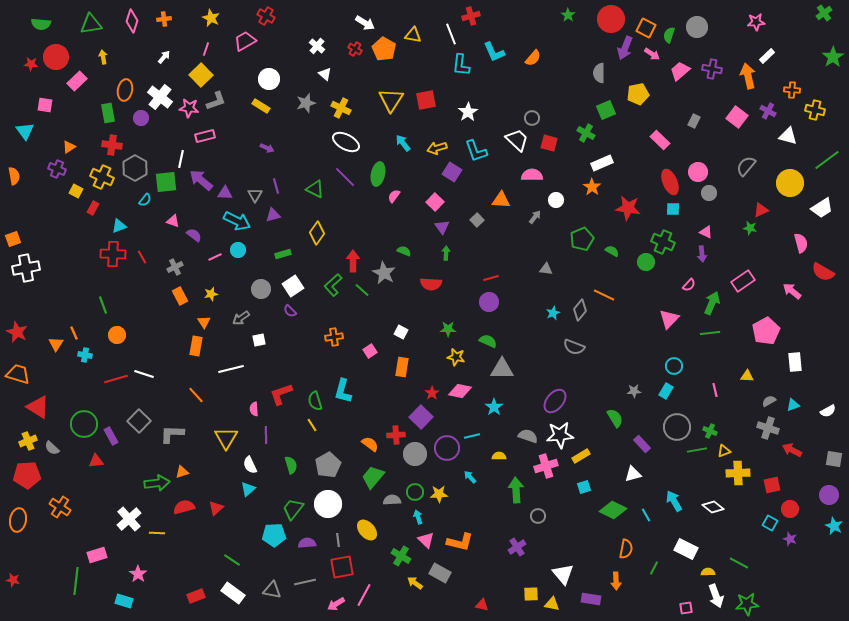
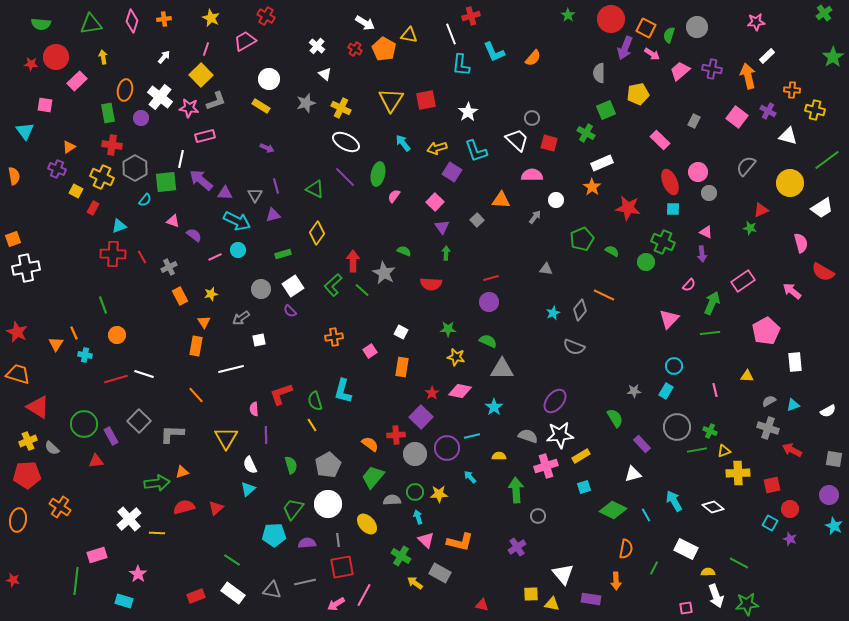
yellow triangle at (413, 35): moved 4 px left
gray cross at (175, 267): moved 6 px left
yellow ellipse at (367, 530): moved 6 px up
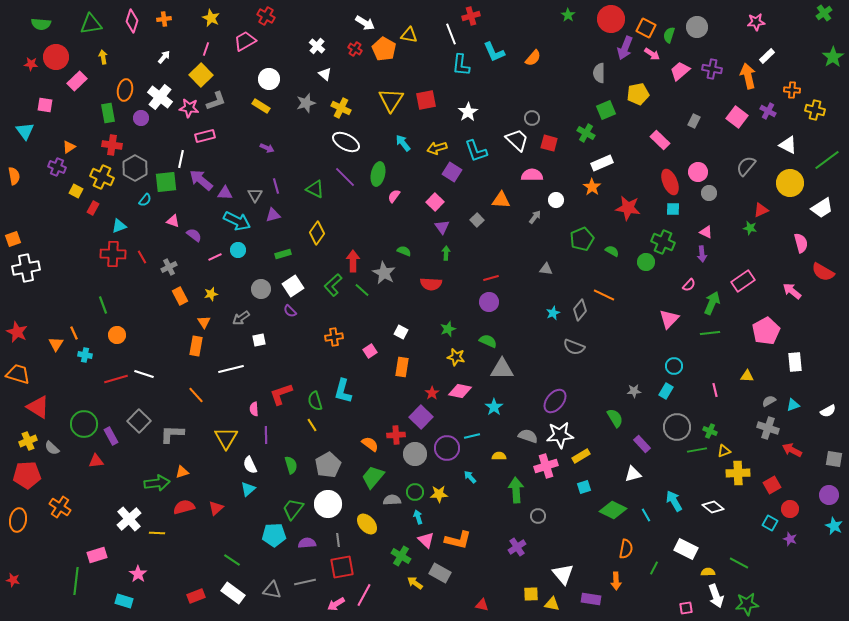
white triangle at (788, 136): moved 9 px down; rotated 12 degrees clockwise
purple cross at (57, 169): moved 2 px up
green star at (448, 329): rotated 21 degrees counterclockwise
red square at (772, 485): rotated 18 degrees counterclockwise
orange L-shape at (460, 542): moved 2 px left, 2 px up
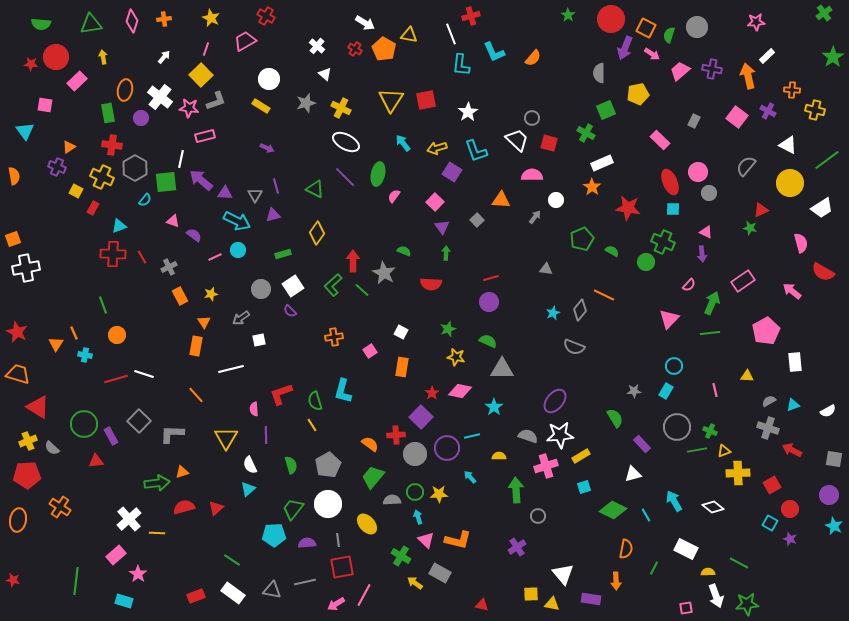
pink rectangle at (97, 555): moved 19 px right; rotated 24 degrees counterclockwise
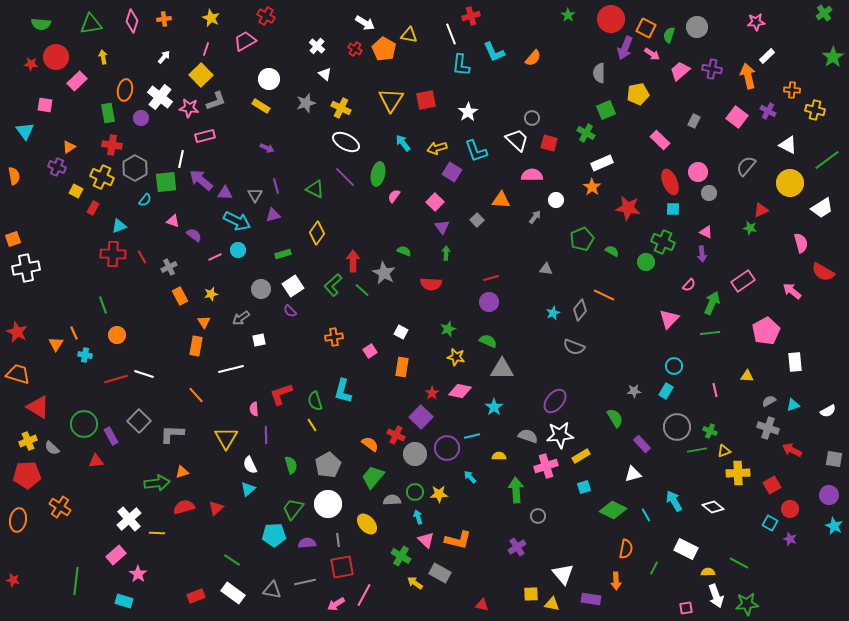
red cross at (396, 435): rotated 30 degrees clockwise
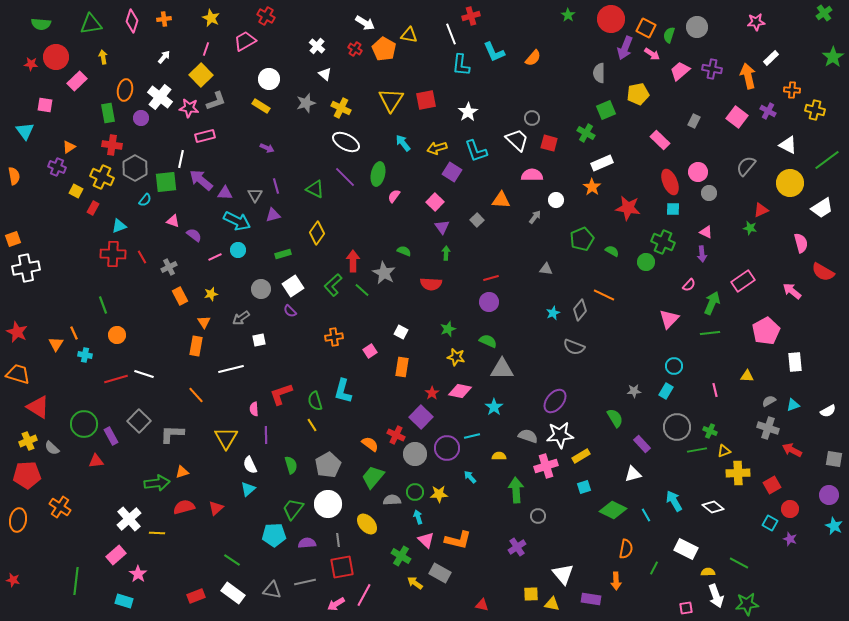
white rectangle at (767, 56): moved 4 px right, 2 px down
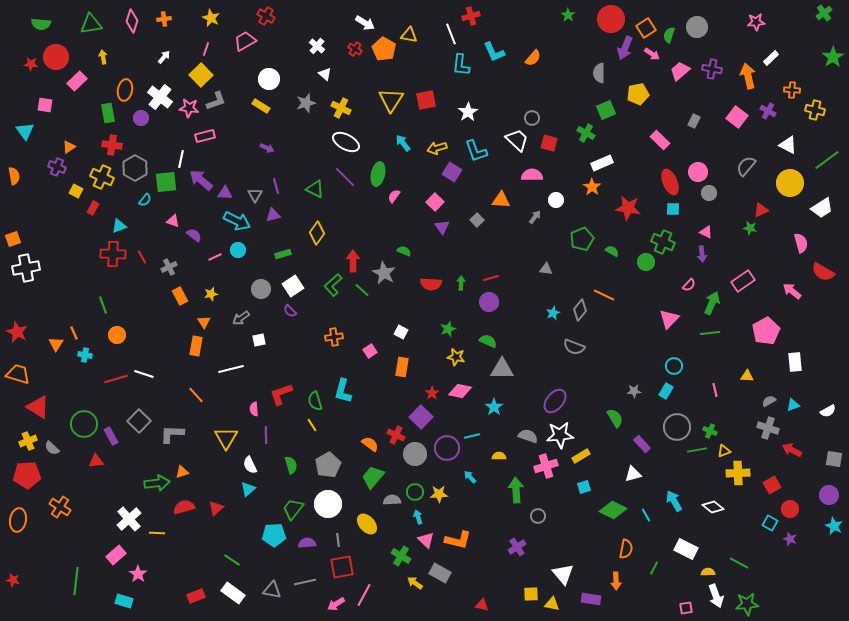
orange square at (646, 28): rotated 30 degrees clockwise
green arrow at (446, 253): moved 15 px right, 30 px down
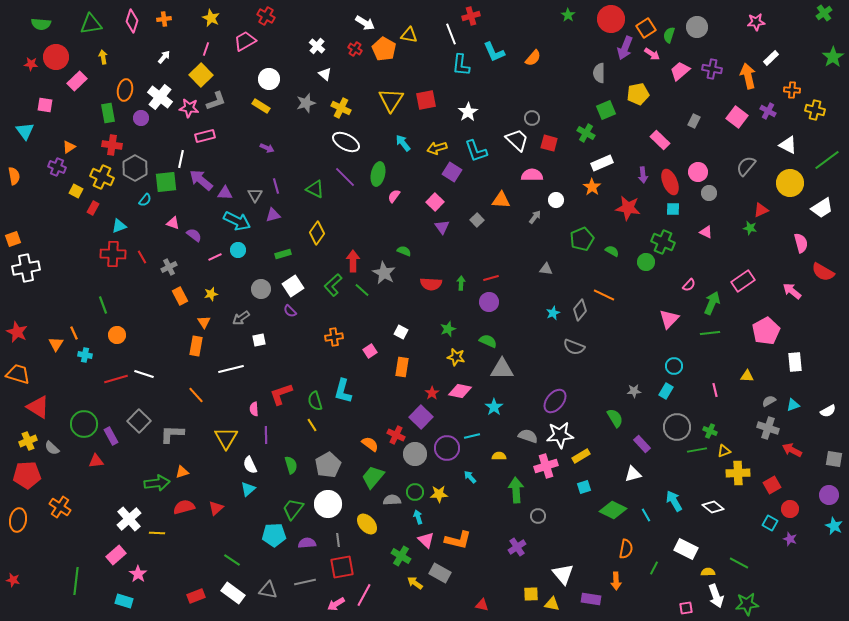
pink triangle at (173, 221): moved 2 px down
purple arrow at (702, 254): moved 59 px left, 79 px up
gray triangle at (272, 590): moved 4 px left
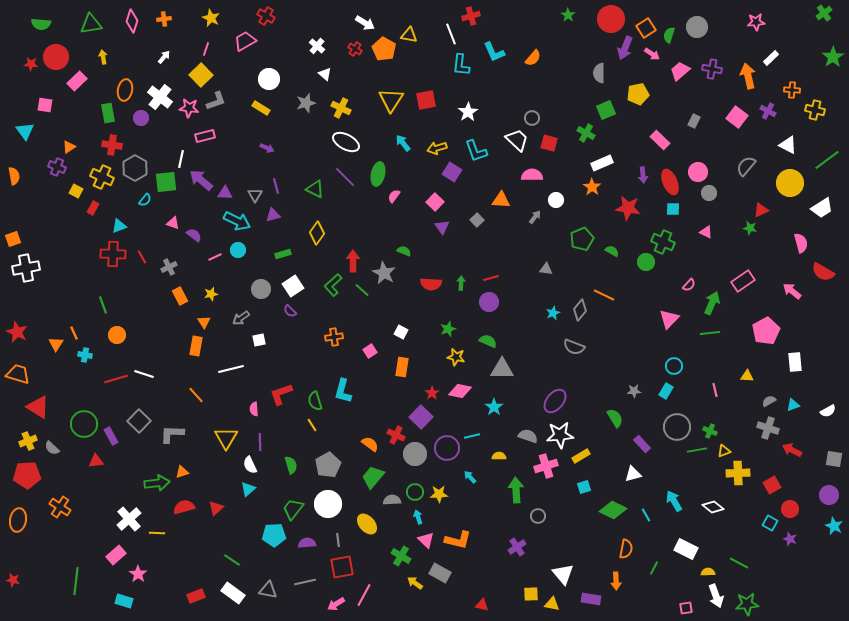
yellow rectangle at (261, 106): moved 2 px down
purple line at (266, 435): moved 6 px left, 7 px down
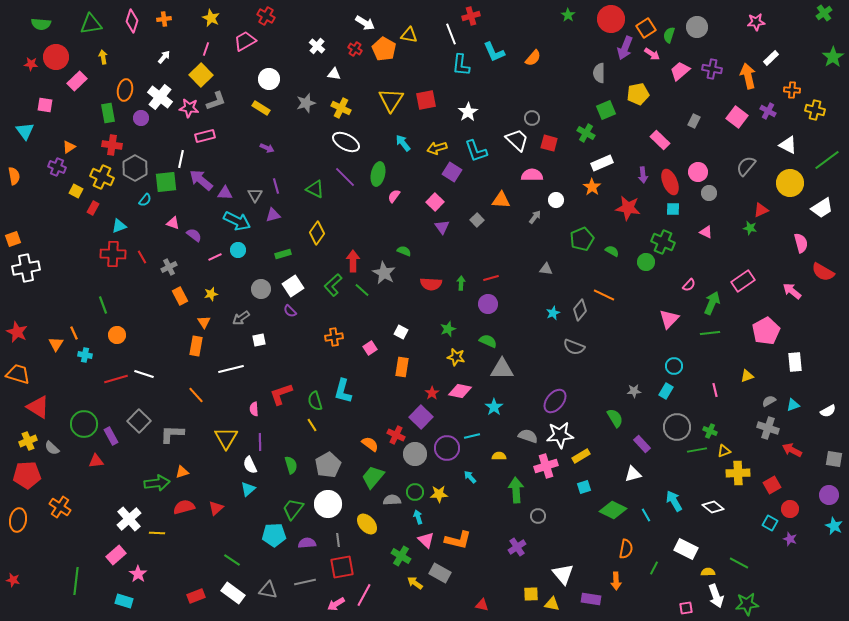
white triangle at (325, 74): moved 9 px right; rotated 32 degrees counterclockwise
purple circle at (489, 302): moved 1 px left, 2 px down
pink square at (370, 351): moved 3 px up
yellow triangle at (747, 376): rotated 24 degrees counterclockwise
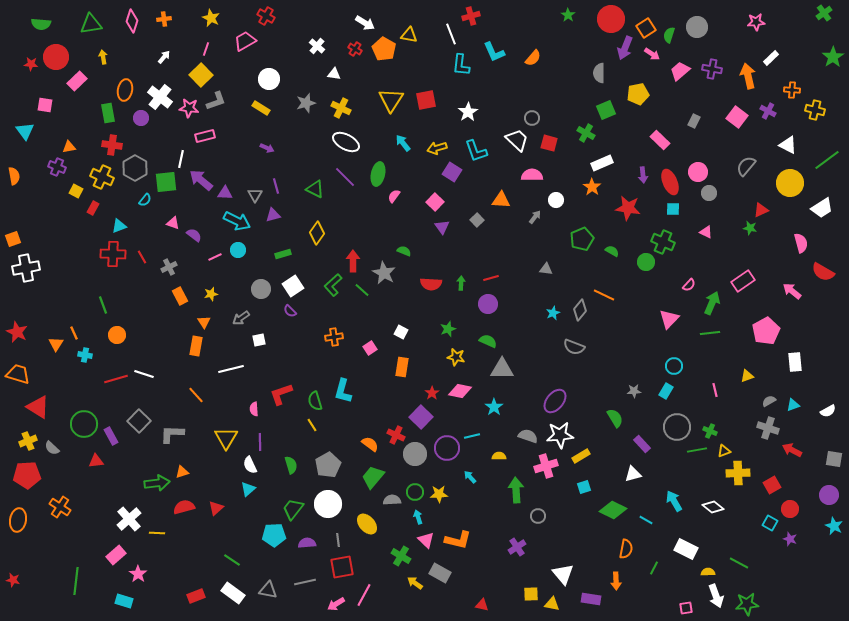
orange triangle at (69, 147): rotated 24 degrees clockwise
cyan line at (646, 515): moved 5 px down; rotated 32 degrees counterclockwise
